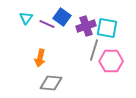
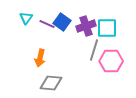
blue square: moved 5 px down
cyan square: rotated 10 degrees counterclockwise
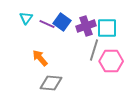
orange arrow: rotated 126 degrees clockwise
